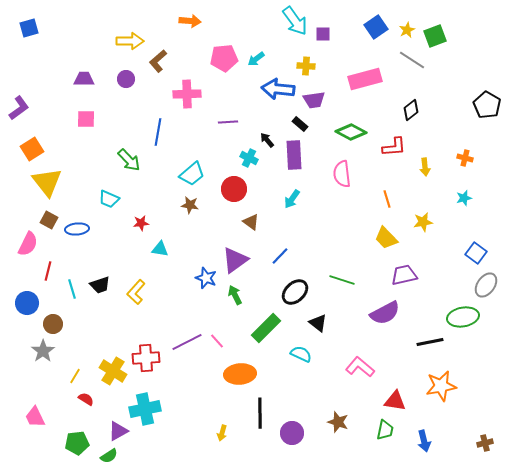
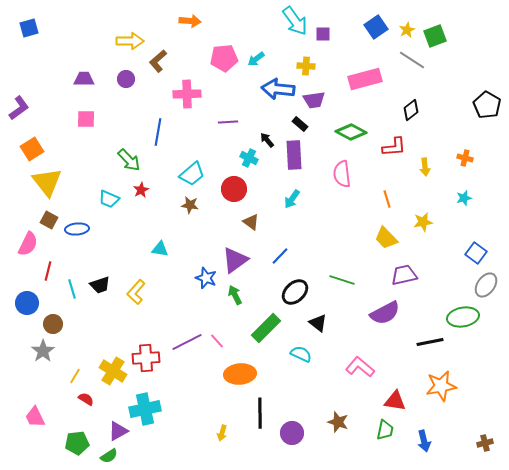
red star at (141, 223): moved 33 px up; rotated 21 degrees counterclockwise
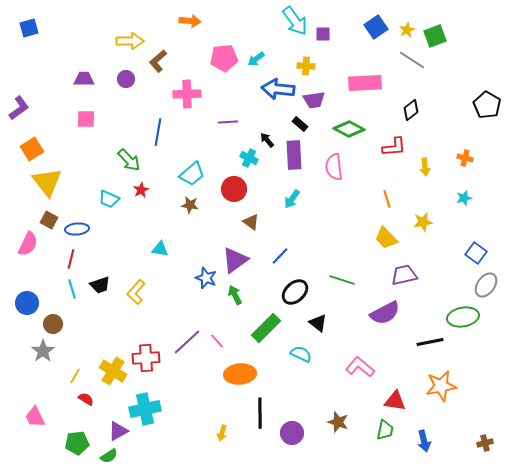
pink rectangle at (365, 79): moved 4 px down; rotated 12 degrees clockwise
green diamond at (351, 132): moved 2 px left, 3 px up
pink semicircle at (342, 174): moved 8 px left, 7 px up
red line at (48, 271): moved 23 px right, 12 px up
purple line at (187, 342): rotated 16 degrees counterclockwise
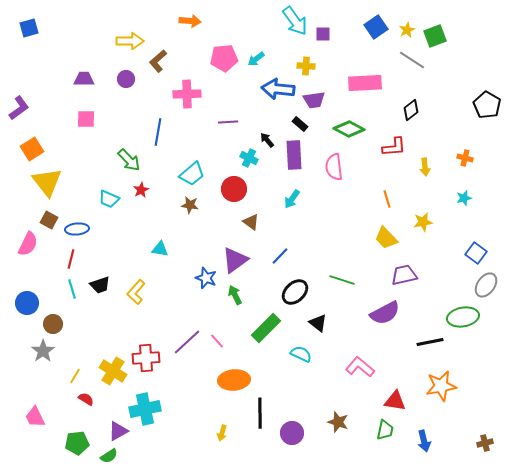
orange ellipse at (240, 374): moved 6 px left, 6 px down
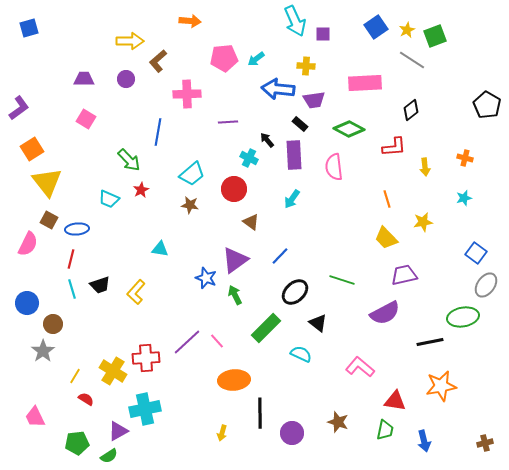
cyan arrow at (295, 21): rotated 12 degrees clockwise
pink square at (86, 119): rotated 30 degrees clockwise
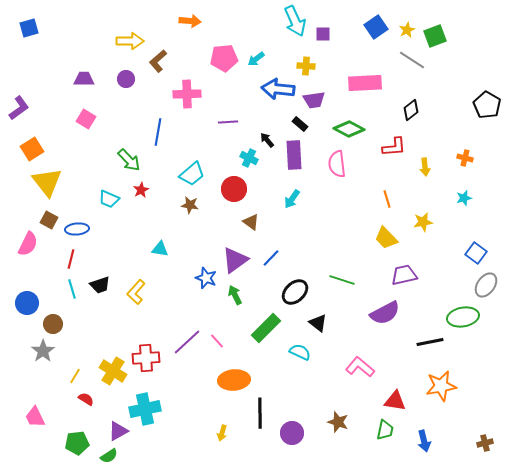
pink semicircle at (334, 167): moved 3 px right, 3 px up
blue line at (280, 256): moved 9 px left, 2 px down
cyan semicircle at (301, 354): moved 1 px left, 2 px up
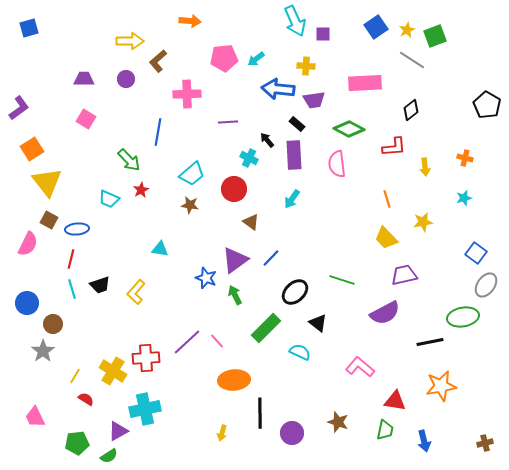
black rectangle at (300, 124): moved 3 px left
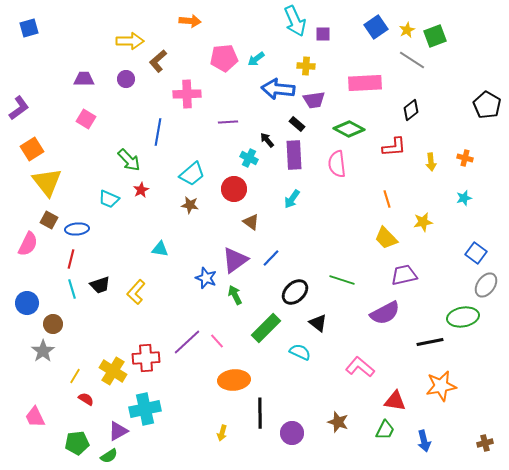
yellow arrow at (425, 167): moved 6 px right, 5 px up
green trapezoid at (385, 430): rotated 15 degrees clockwise
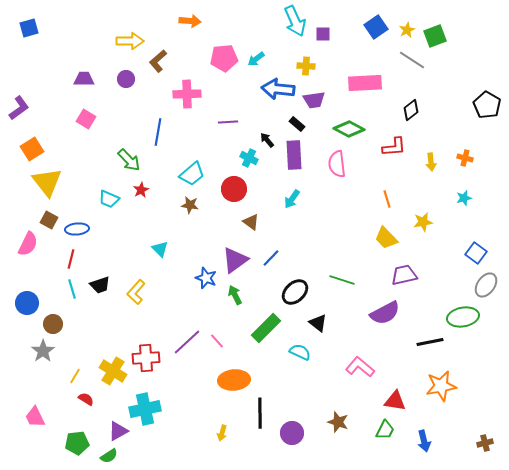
cyan triangle at (160, 249): rotated 36 degrees clockwise
